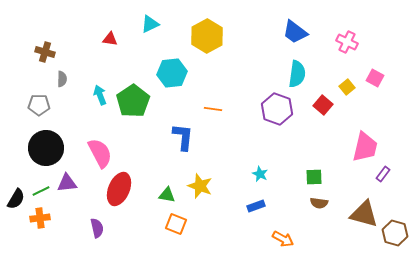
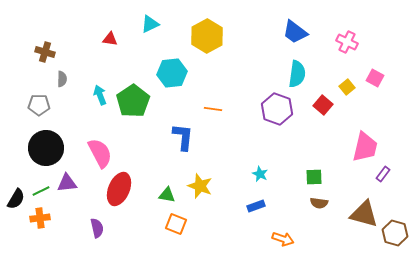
orange arrow: rotated 10 degrees counterclockwise
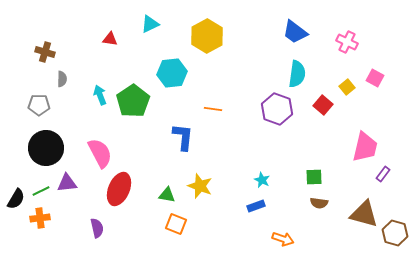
cyan star: moved 2 px right, 6 px down
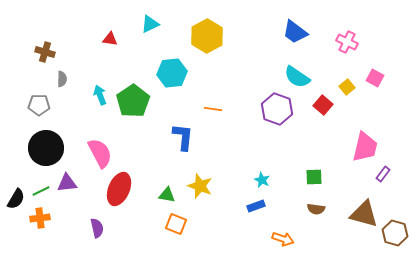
cyan semicircle: moved 3 px down; rotated 116 degrees clockwise
brown semicircle: moved 3 px left, 6 px down
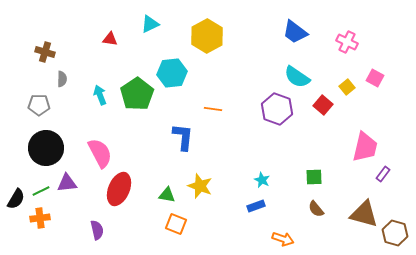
green pentagon: moved 4 px right, 7 px up
brown semicircle: rotated 42 degrees clockwise
purple semicircle: moved 2 px down
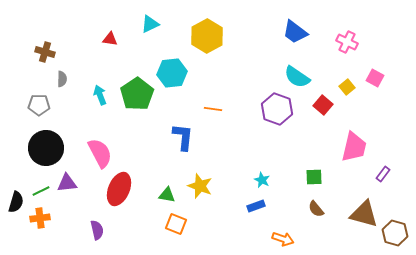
pink trapezoid: moved 11 px left
black semicircle: moved 3 px down; rotated 15 degrees counterclockwise
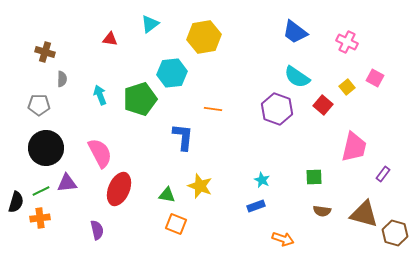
cyan triangle: rotated 12 degrees counterclockwise
yellow hexagon: moved 3 px left, 1 px down; rotated 20 degrees clockwise
green pentagon: moved 3 px right, 5 px down; rotated 16 degrees clockwise
brown semicircle: moved 6 px right, 2 px down; rotated 42 degrees counterclockwise
